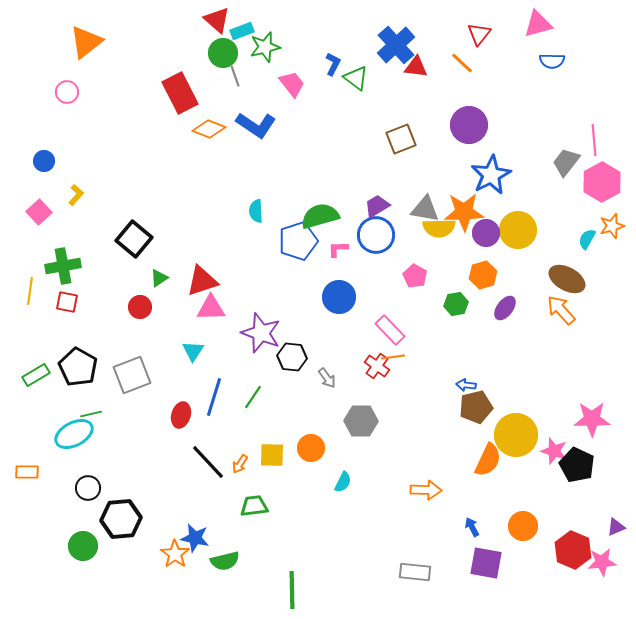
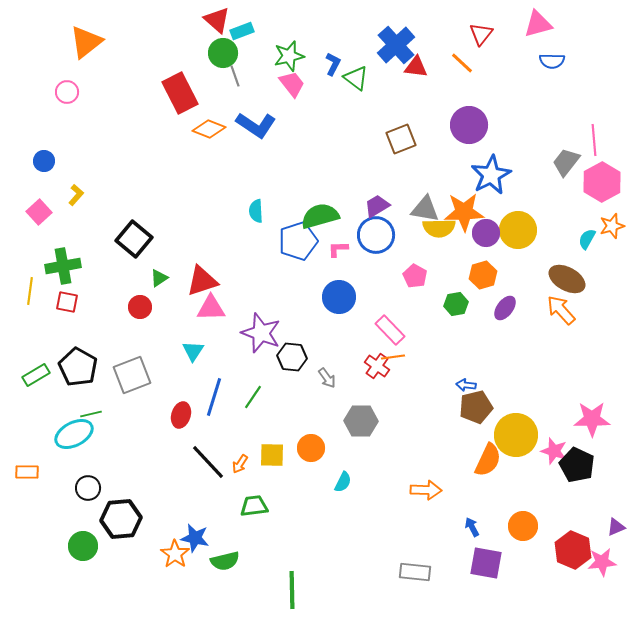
red triangle at (479, 34): moved 2 px right
green star at (265, 47): moved 24 px right, 9 px down
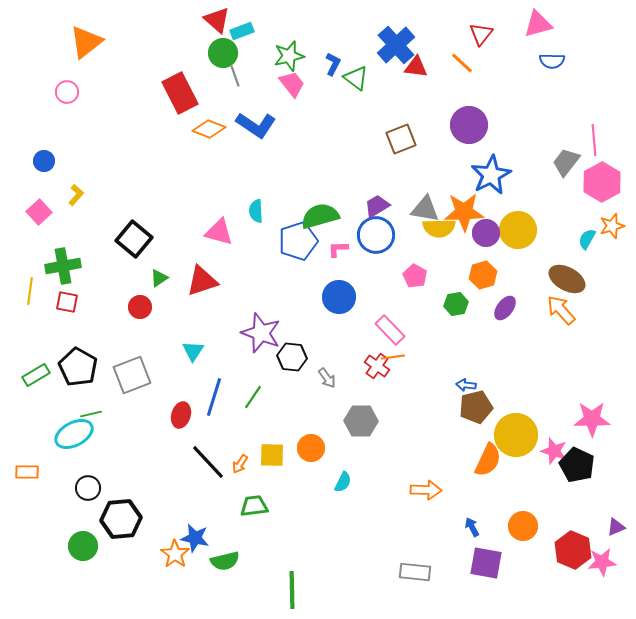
pink triangle at (211, 308): moved 8 px right, 76 px up; rotated 16 degrees clockwise
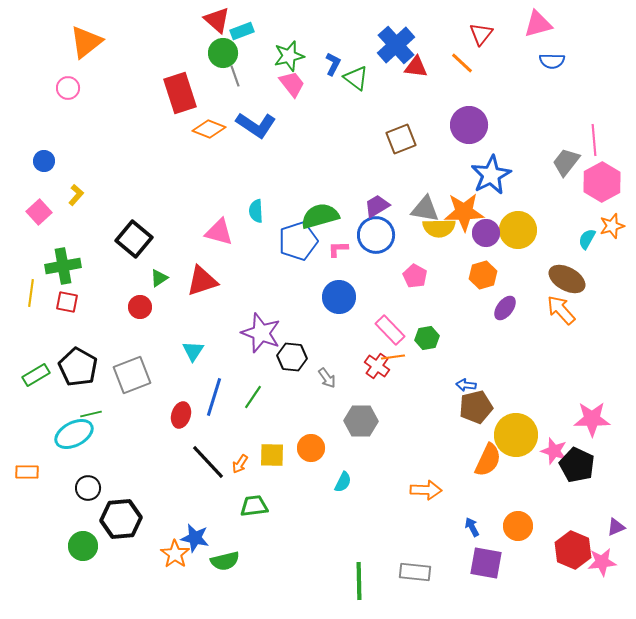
pink circle at (67, 92): moved 1 px right, 4 px up
red rectangle at (180, 93): rotated 9 degrees clockwise
yellow line at (30, 291): moved 1 px right, 2 px down
green hexagon at (456, 304): moved 29 px left, 34 px down
orange circle at (523, 526): moved 5 px left
green line at (292, 590): moved 67 px right, 9 px up
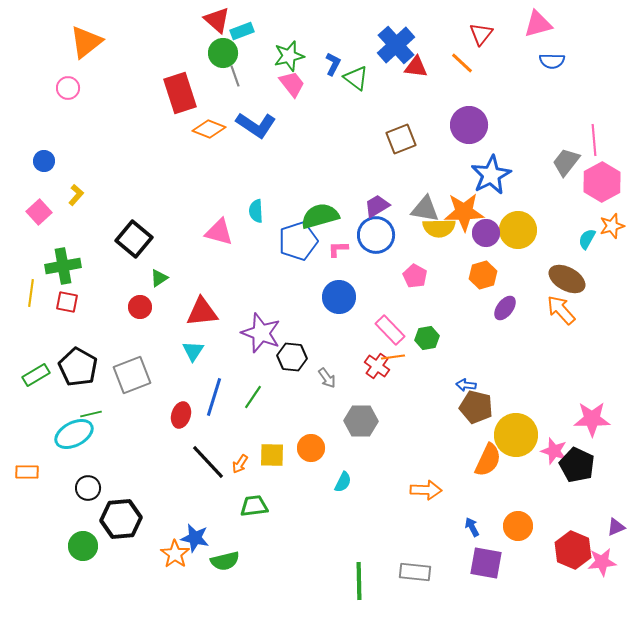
red triangle at (202, 281): moved 31 px down; rotated 12 degrees clockwise
brown pentagon at (476, 407): rotated 28 degrees clockwise
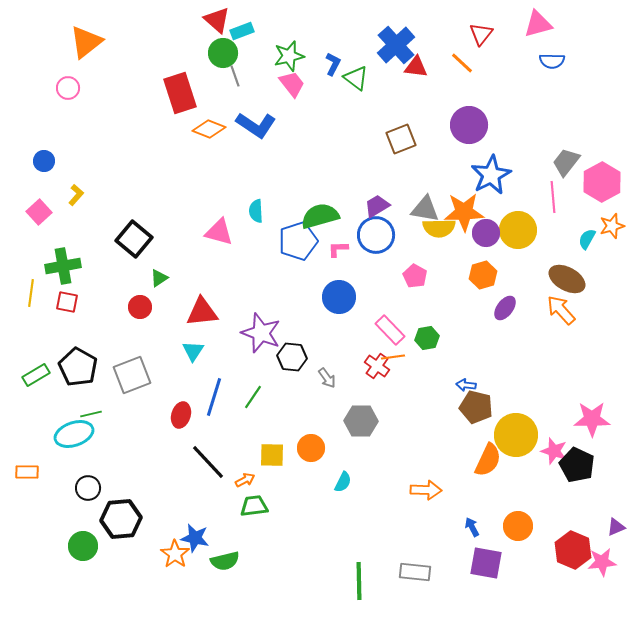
pink line at (594, 140): moved 41 px left, 57 px down
cyan ellipse at (74, 434): rotated 9 degrees clockwise
orange arrow at (240, 464): moved 5 px right, 16 px down; rotated 150 degrees counterclockwise
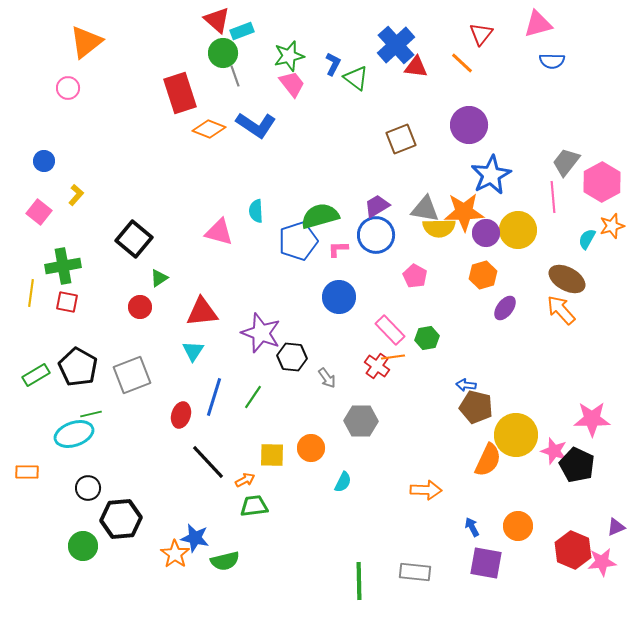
pink square at (39, 212): rotated 10 degrees counterclockwise
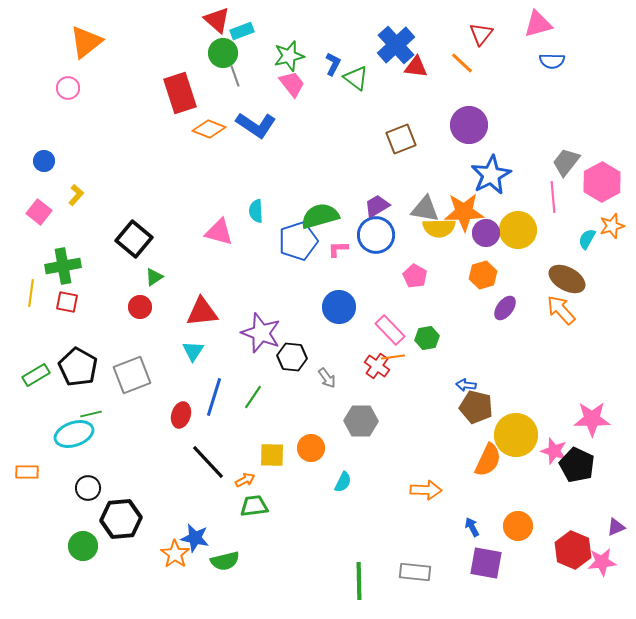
green triangle at (159, 278): moved 5 px left, 1 px up
blue circle at (339, 297): moved 10 px down
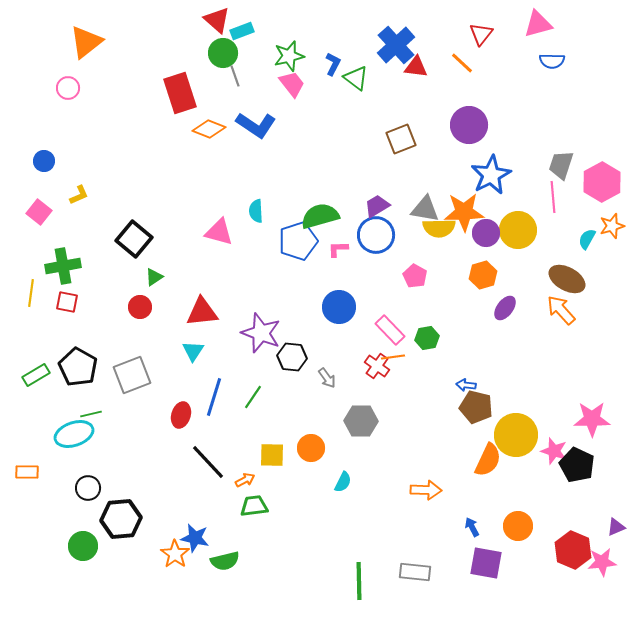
gray trapezoid at (566, 162): moved 5 px left, 3 px down; rotated 20 degrees counterclockwise
yellow L-shape at (76, 195): moved 3 px right; rotated 25 degrees clockwise
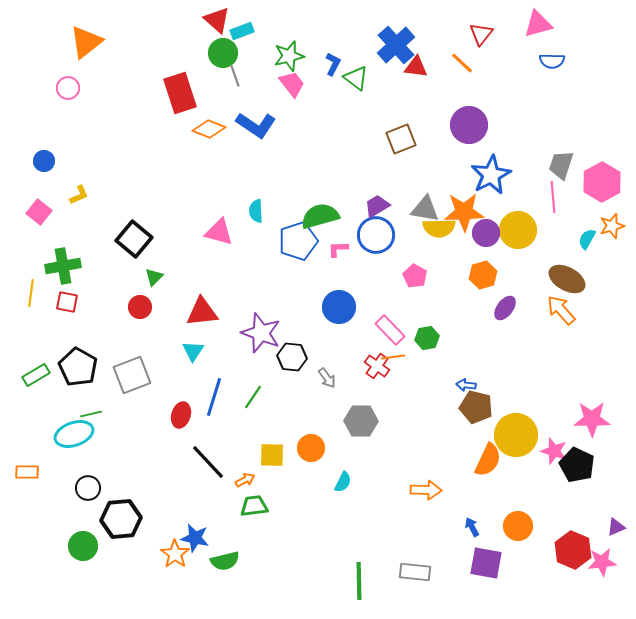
green triangle at (154, 277): rotated 12 degrees counterclockwise
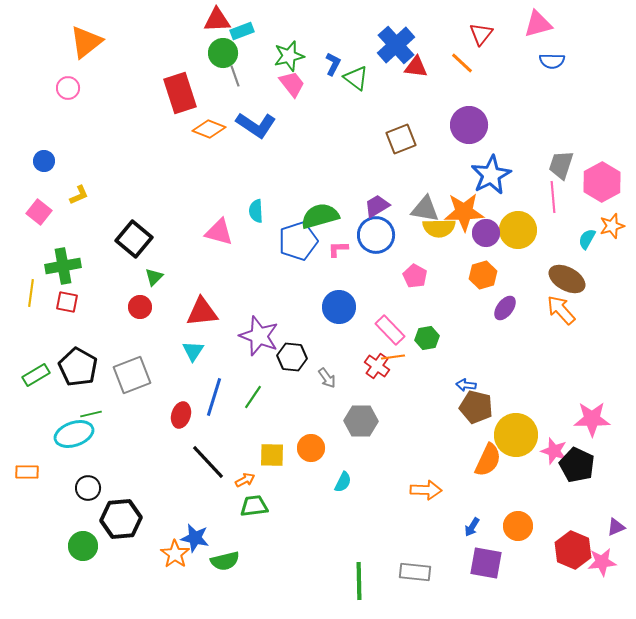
red triangle at (217, 20): rotated 44 degrees counterclockwise
purple star at (261, 333): moved 2 px left, 3 px down
blue arrow at (472, 527): rotated 120 degrees counterclockwise
